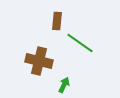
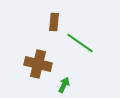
brown rectangle: moved 3 px left, 1 px down
brown cross: moved 1 px left, 3 px down
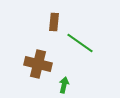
green arrow: rotated 14 degrees counterclockwise
